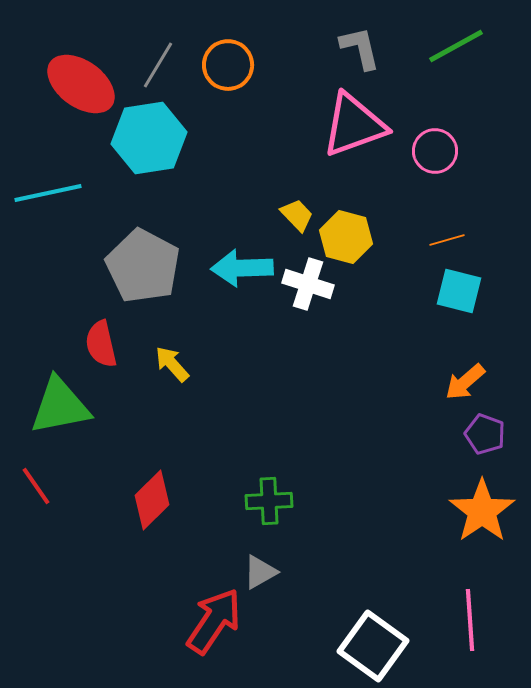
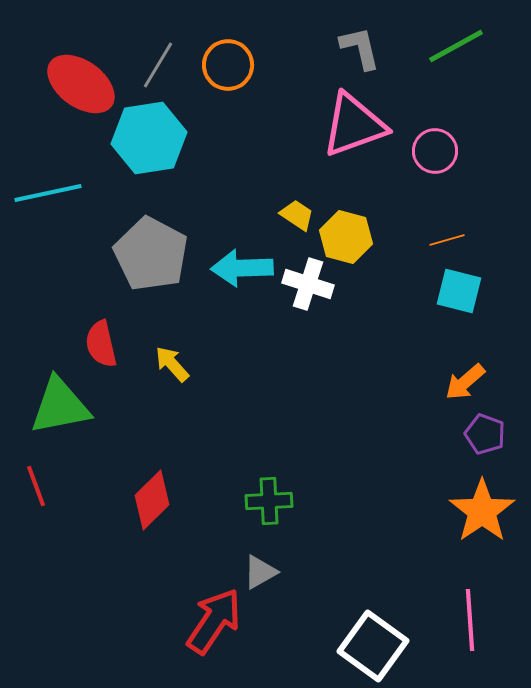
yellow trapezoid: rotated 12 degrees counterclockwise
gray pentagon: moved 8 px right, 12 px up
red line: rotated 15 degrees clockwise
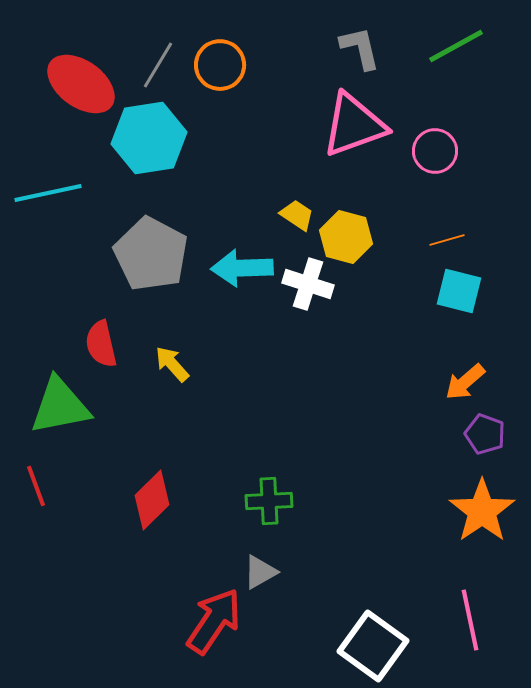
orange circle: moved 8 px left
pink line: rotated 8 degrees counterclockwise
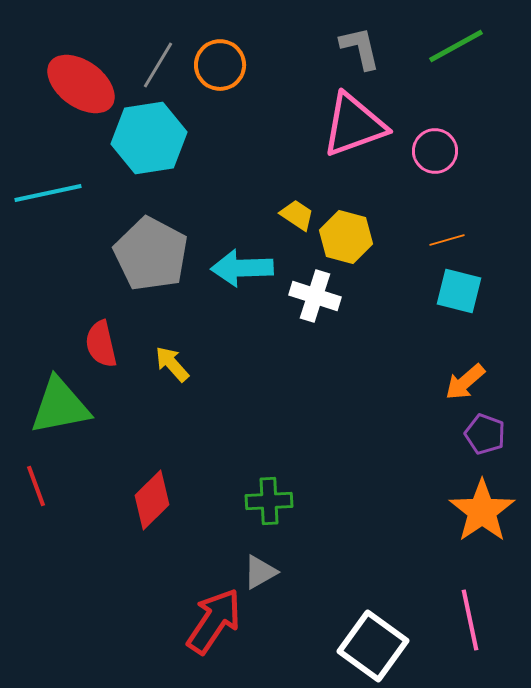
white cross: moved 7 px right, 12 px down
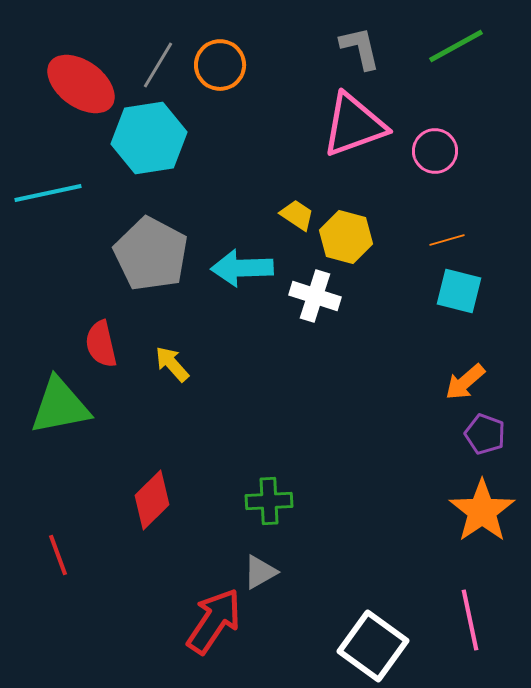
red line: moved 22 px right, 69 px down
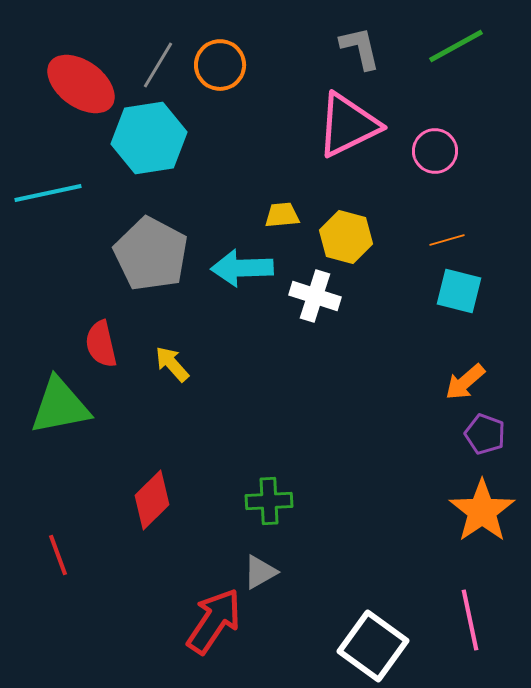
pink triangle: moved 6 px left; rotated 6 degrees counterclockwise
yellow trapezoid: moved 15 px left; rotated 39 degrees counterclockwise
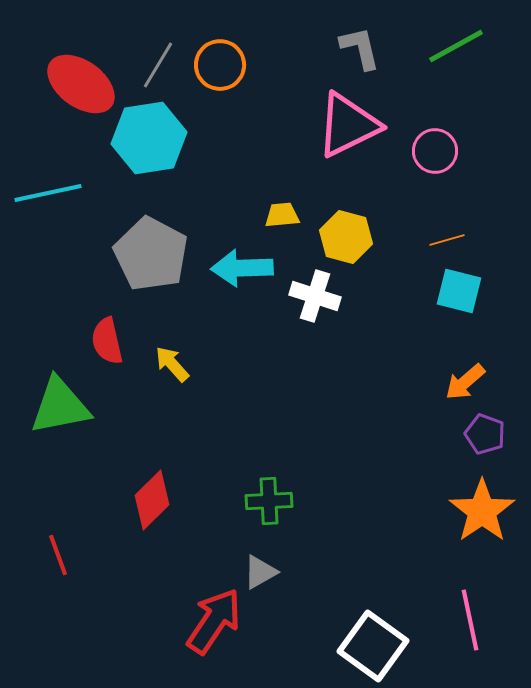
red semicircle: moved 6 px right, 3 px up
